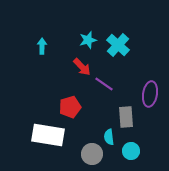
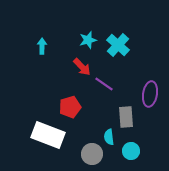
white rectangle: rotated 12 degrees clockwise
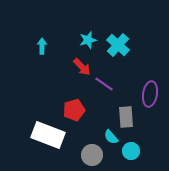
red pentagon: moved 4 px right, 3 px down
cyan semicircle: moved 2 px right; rotated 35 degrees counterclockwise
gray circle: moved 1 px down
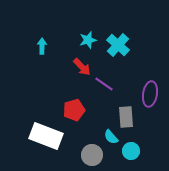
white rectangle: moved 2 px left, 1 px down
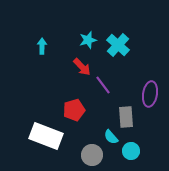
purple line: moved 1 px left, 1 px down; rotated 18 degrees clockwise
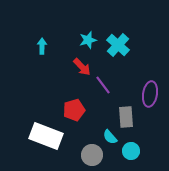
cyan semicircle: moved 1 px left
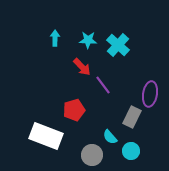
cyan star: rotated 18 degrees clockwise
cyan arrow: moved 13 px right, 8 px up
gray rectangle: moved 6 px right; rotated 30 degrees clockwise
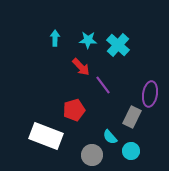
red arrow: moved 1 px left
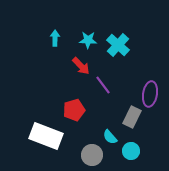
red arrow: moved 1 px up
